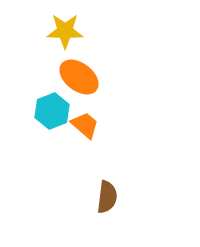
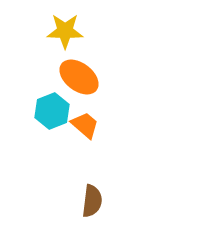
brown semicircle: moved 15 px left, 4 px down
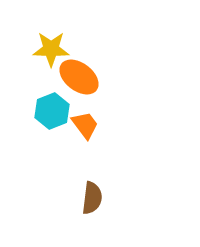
yellow star: moved 14 px left, 18 px down
orange trapezoid: rotated 12 degrees clockwise
brown semicircle: moved 3 px up
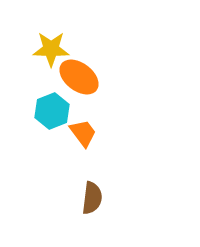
orange trapezoid: moved 2 px left, 8 px down
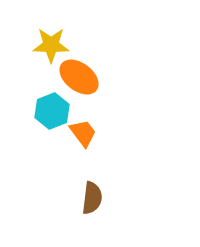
yellow star: moved 4 px up
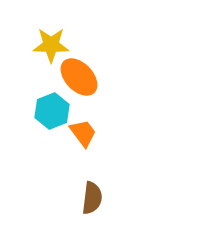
orange ellipse: rotated 9 degrees clockwise
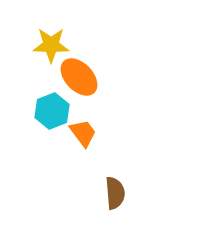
brown semicircle: moved 23 px right, 5 px up; rotated 12 degrees counterclockwise
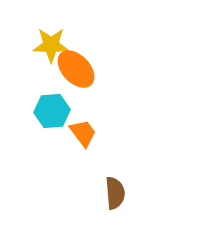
orange ellipse: moved 3 px left, 8 px up
cyan hexagon: rotated 16 degrees clockwise
